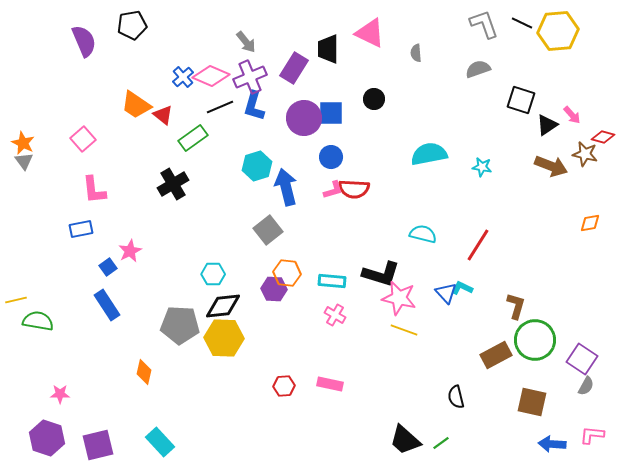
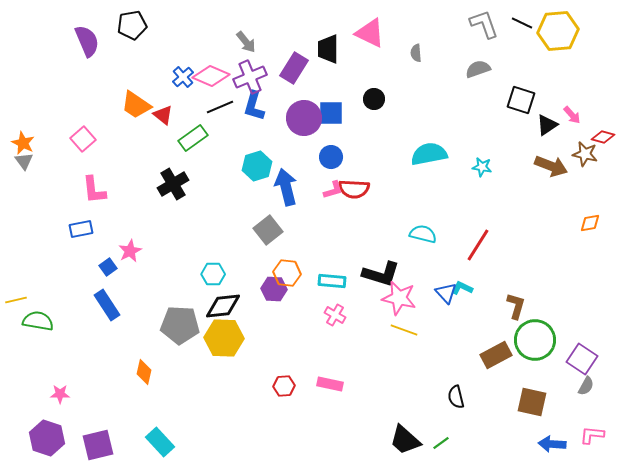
purple semicircle at (84, 41): moved 3 px right
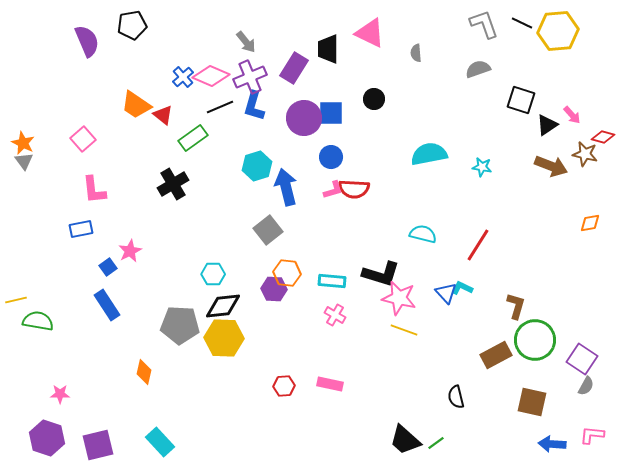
green line at (441, 443): moved 5 px left
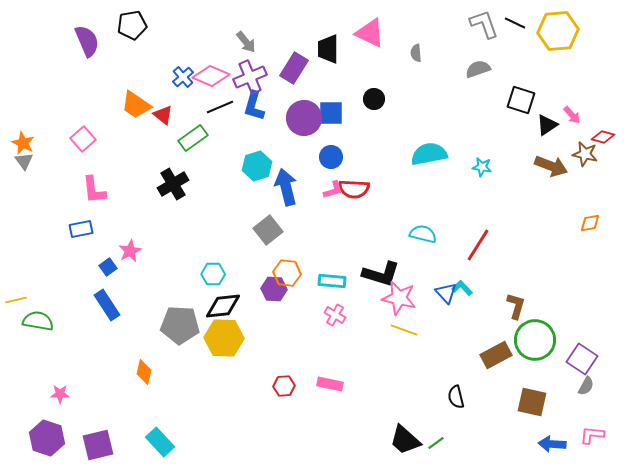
black line at (522, 23): moved 7 px left
cyan L-shape at (462, 288): rotated 20 degrees clockwise
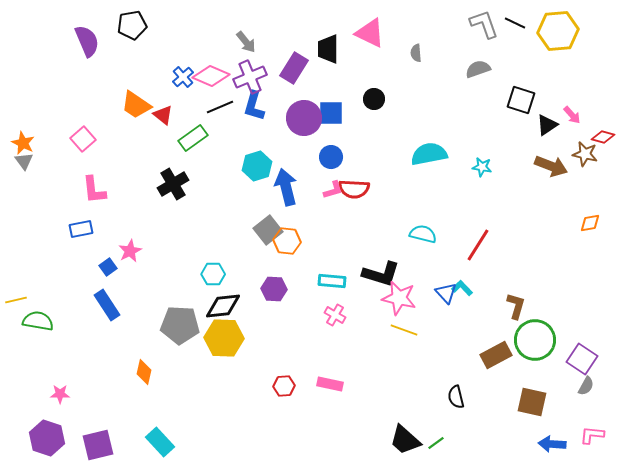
orange hexagon at (287, 273): moved 32 px up
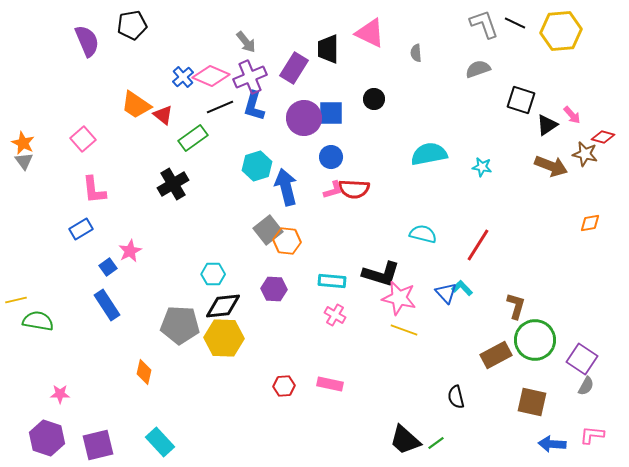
yellow hexagon at (558, 31): moved 3 px right
blue rectangle at (81, 229): rotated 20 degrees counterclockwise
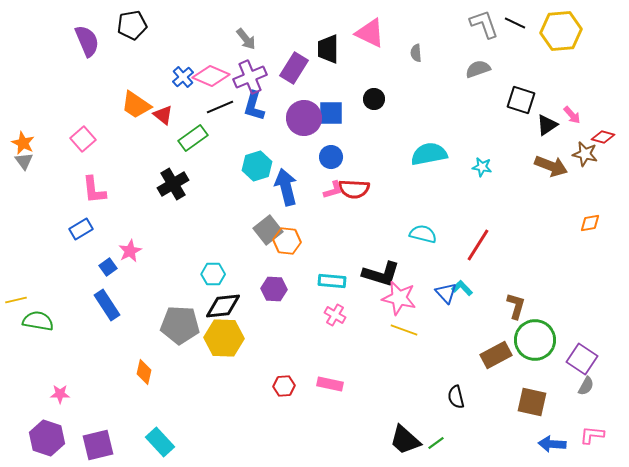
gray arrow at (246, 42): moved 3 px up
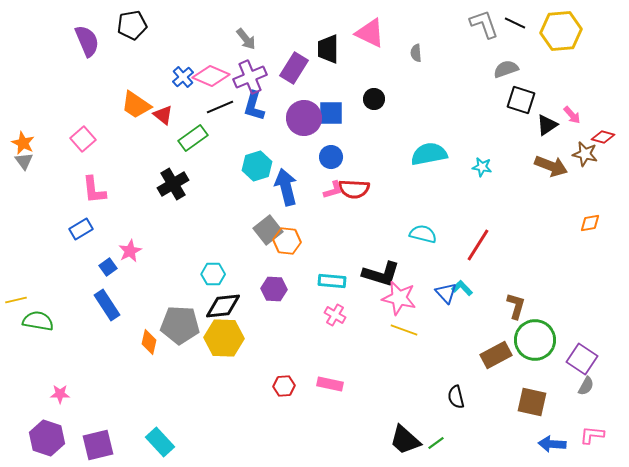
gray semicircle at (478, 69): moved 28 px right
orange diamond at (144, 372): moved 5 px right, 30 px up
